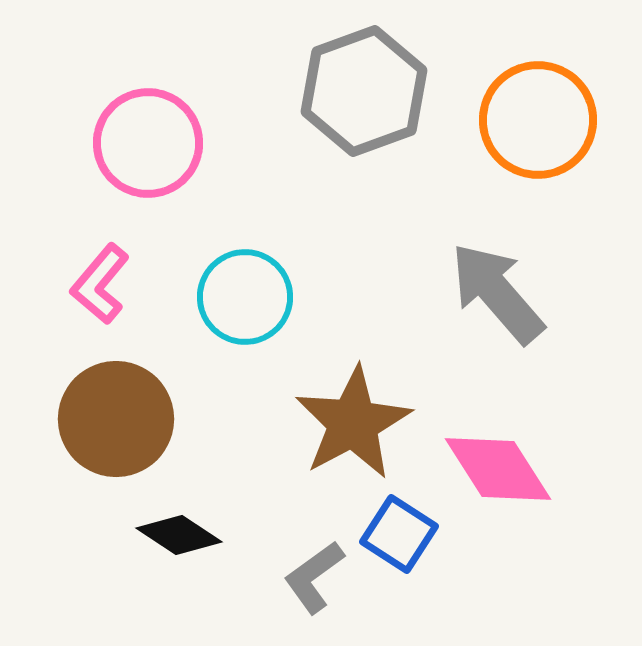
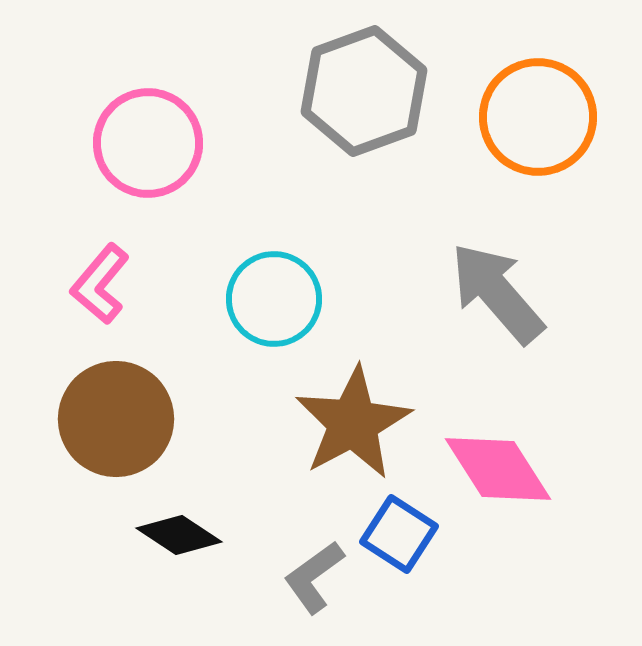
orange circle: moved 3 px up
cyan circle: moved 29 px right, 2 px down
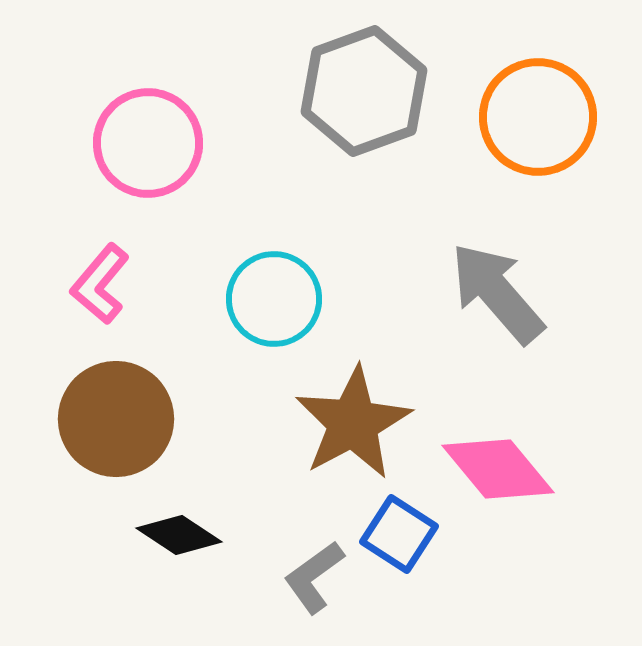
pink diamond: rotated 7 degrees counterclockwise
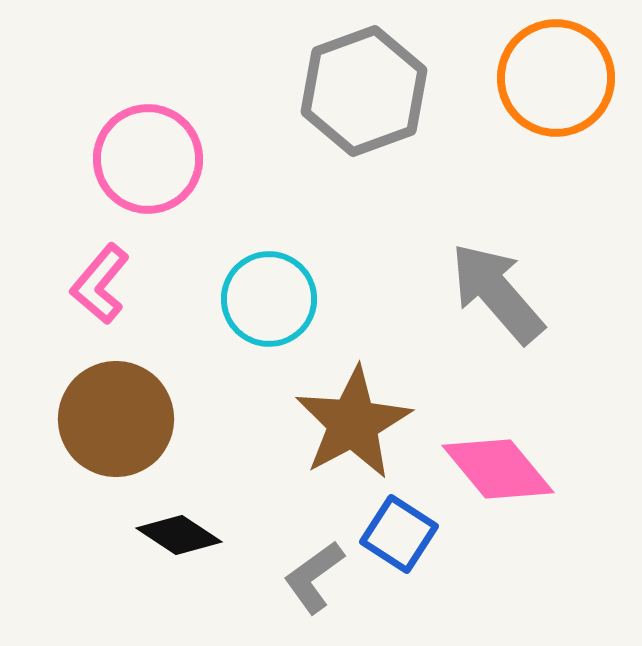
orange circle: moved 18 px right, 39 px up
pink circle: moved 16 px down
cyan circle: moved 5 px left
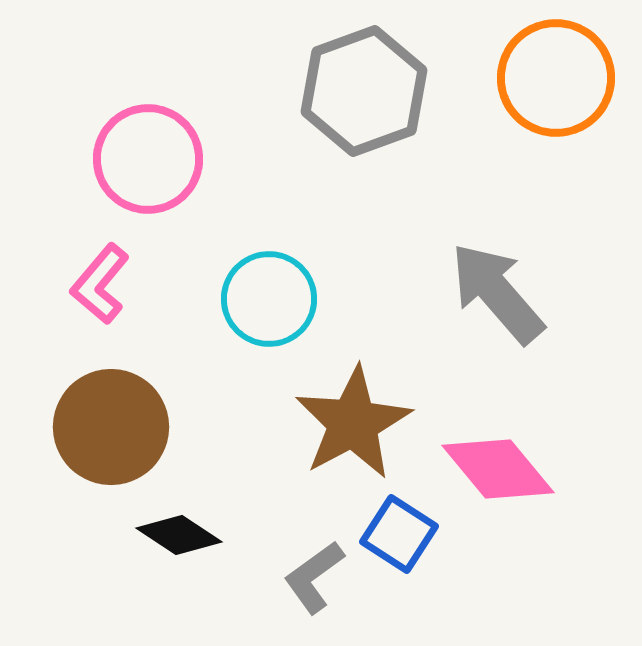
brown circle: moved 5 px left, 8 px down
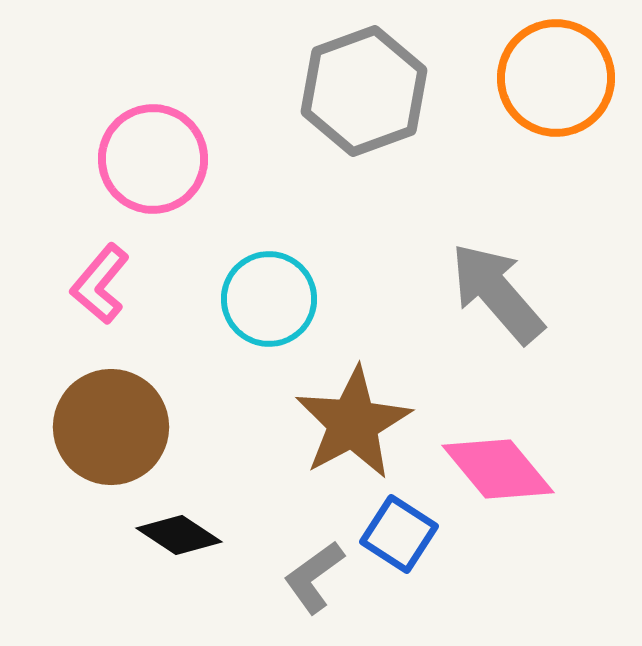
pink circle: moved 5 px right
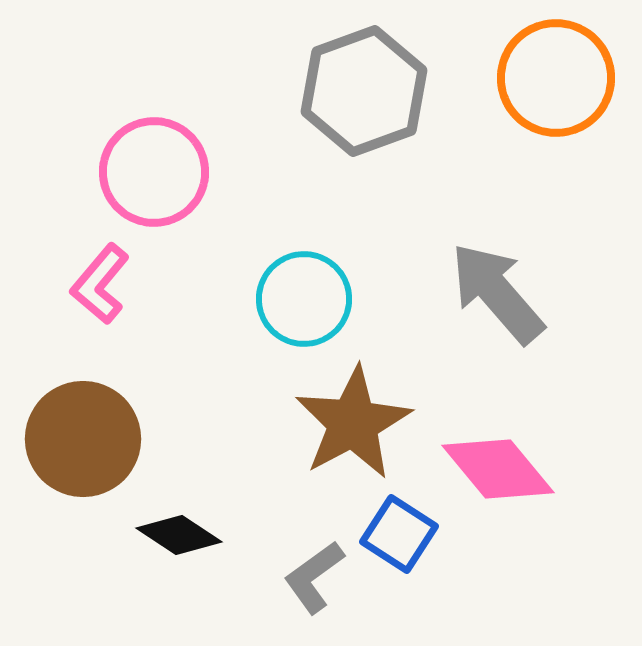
pink circle: moved 1 px right, 13 px down
cyan circle: moved 35 px right
brown circle: moved 28 px left, 12 px down
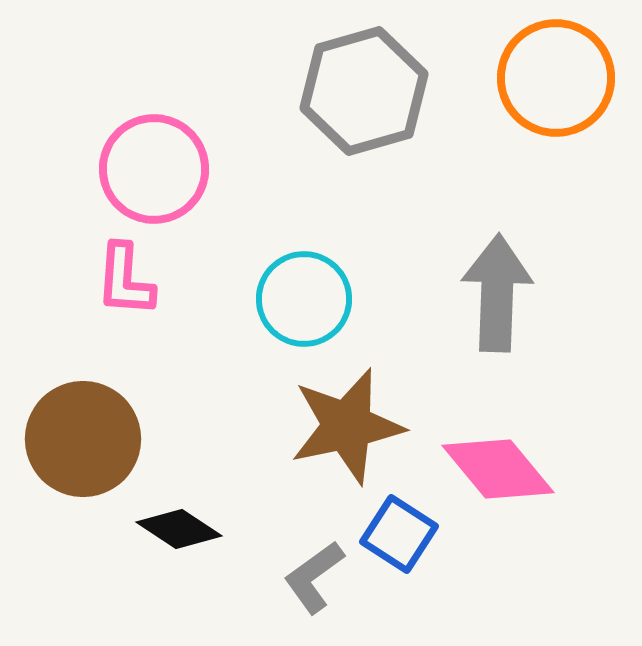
gray hexagon: rotated 4 degrees clockwise
pink circle: moved 3 px up
pink L-shape: moved 25 px right, 4 px up; rotated 36 degrees counterclockwise
gray arrow: rotated 43 degrees clockwise
brown star: moved 6 px left, 3 px down; rotated 16 degrees clockwise
black diamond: moved 6 px up
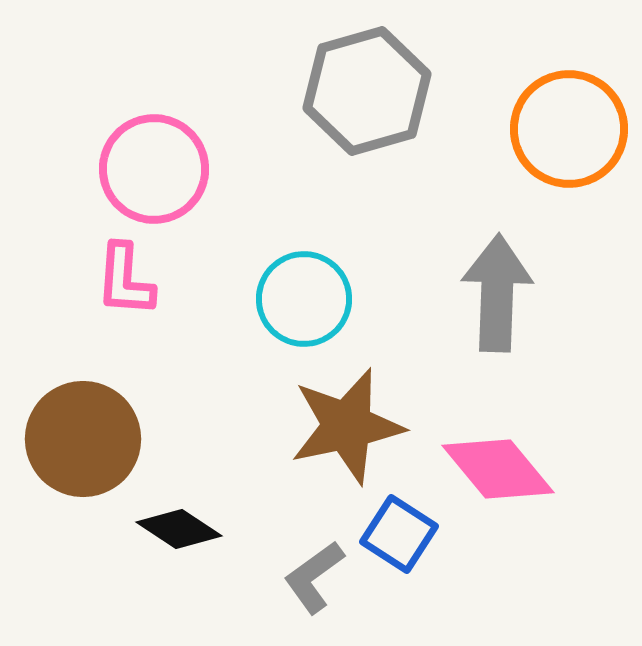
orange circle: moved 13 px right, 51 px down
gray hexagon: moved 3 px right
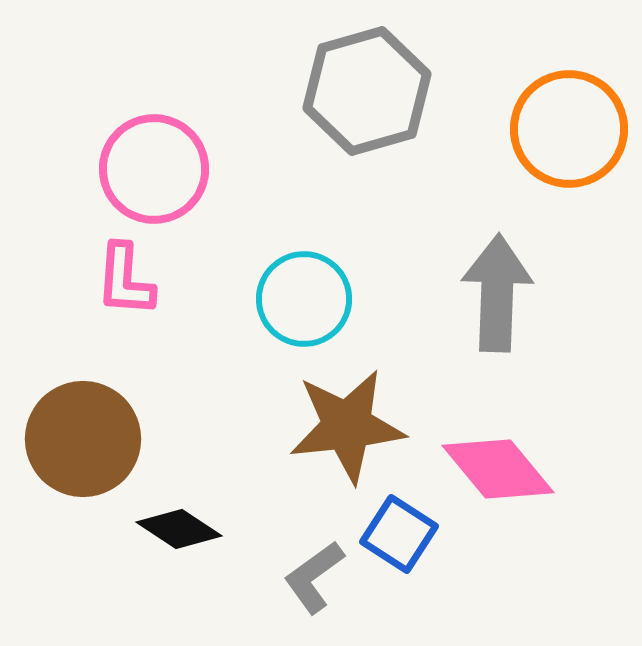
brown star: rotated 6 degrees clockwise
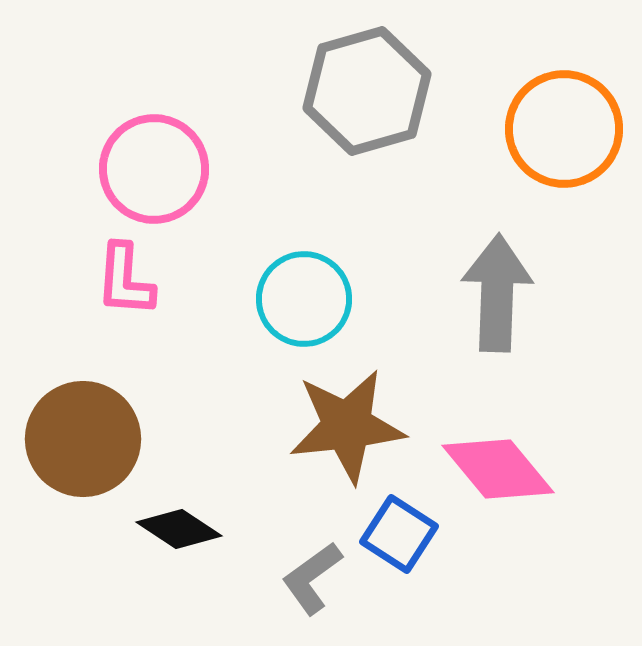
orange circle: moved 5 px left
gray L-shape: moved 2 px left, 1 px down
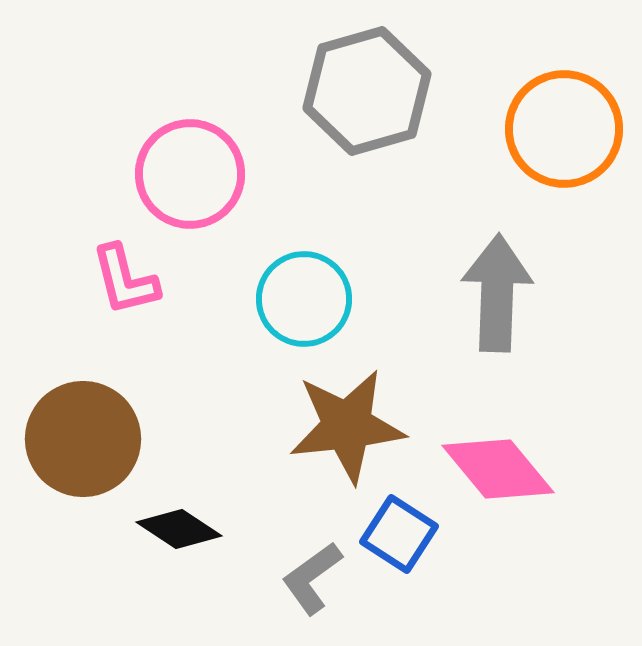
pink circle: moved 36 px right, 5 px down
pink L-shape: rotated 18 degrees counterclockwise
